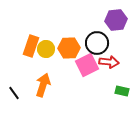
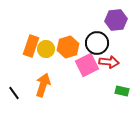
orange hexagon: moved 1 px left, 1 px up; rotated 15 degrees counterclockwise
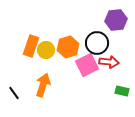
yellow circle: moved 1 px down
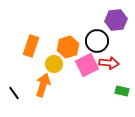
black circle: moved 2 px up
yellow circle: moved 8 px right, 14 px down
red arrow: moved 1 px down
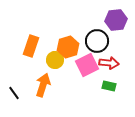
yellow circle: moved 1 px right, 4 px up
green rectangle: moved 13 px left, 5 px up
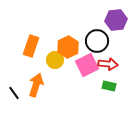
orange hexagon: rotated 10 degrees counterclockwise
red arrow: moved 1 px left, 1 px down
orange arrow: moved 7 px left
